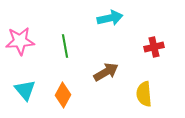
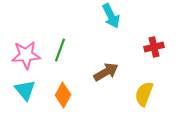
cyan arrow: moved 1 px right, 2 px up; rotated 75 degrees clockwise
pink star: moved 6 px right, 14 px down
green line: moved 5 px left, 4 px down; rotated 30 degrees clockwise
yellow semicircle: rotated 25 degrees clockwise
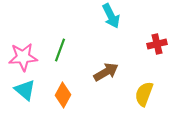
red cross: moved 3 px right, 3 px up
pink star: moved 3 px left, 2 px down
cyan triangle: rotated 10 degrees counterclockwise
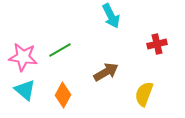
green line: rotated 40 degrees clockwise
pink star: rotated 12 degrees clockwise
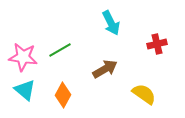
cyan arrow: moved 7 px down
brown arrow: moved 1 px left, 3 px up
yellow semicircle: rotated 105 degrees clockwise
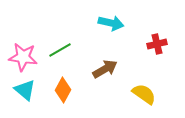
cyan arrow: rotated 50 degrees counterclockwise
orange diamond: moved 5 px up
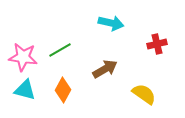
cyan triangle: rotated 25 degrees counterclockwise
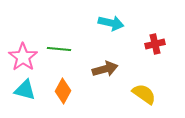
red cross: moved 2 px left
green line: moved 1 px left, 1 px up; rotated 35 degrees clockwise
pink star: rotated 28 degrees clockwise
brown arrow: rotated 15 degrees clockwise
orange diamond: moved 1 px down
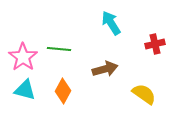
cyan arrow: rotated 135 degrees counterclockwise
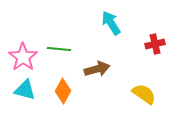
brown arrow: moved 8 px left
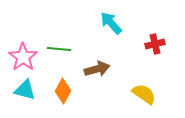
cyan arrow: rotated 10 degrees counterclockwise
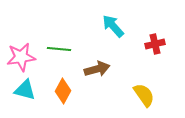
cyan arrow: moved 2 px right, 3 px down
pink star: moved 2 px left; rotated 28 degrees clockwise
yellow semicircle: moved 1 px down; rotated 20 degrees clockwise
